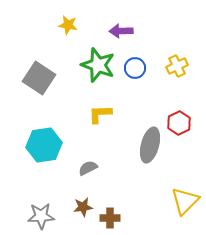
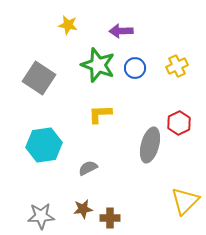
brown star: moved 2 px down
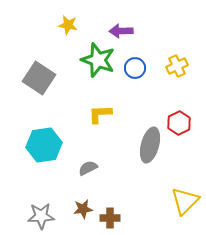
green star: moved 5 px up
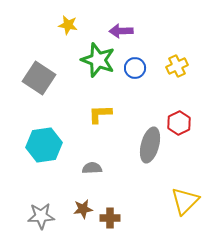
gray semicircle: moved 4 px right; rotated 24 degrees clockwise
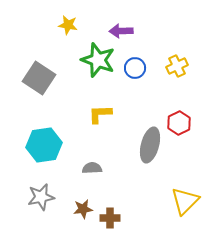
gray star: moved 19 px up; rotated 8 degrees counterclockwise
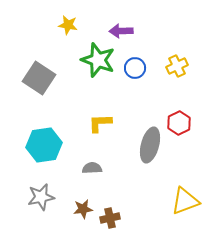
yellow L-shape: moved 9 px down
yellow triangle: rotated 24 degrees clockwise
brown cross: rotated 12 degrees counterclockwise
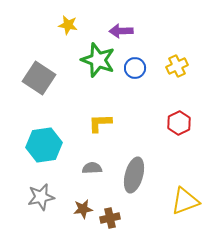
gray ellipse: moved 16 px left, 30 px down
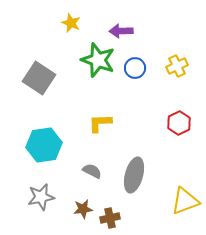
yellow star: moved 3 px right, 2 px up; rotated 12 degrees clockwise
gray semicircle: moved 3 px down; rotated 30 degrees clockwise
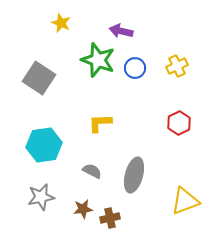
yellow star: moved 10 px left
purple arrow: rotated 15 degrees clockwise
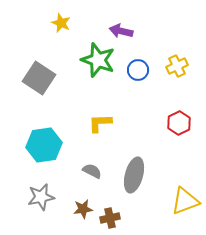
blue circle: moved 3 px right, 2 px down
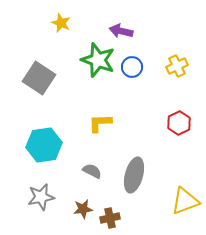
blue circle: moved 6 px left, 3 px up
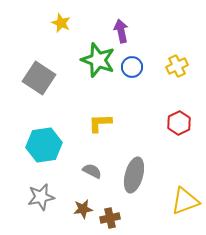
purple arrow: rotated 65 degrees clockwise
